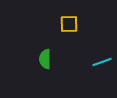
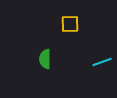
yellow square: moved 1 px right
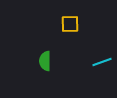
green semicircle: moved 2 px down
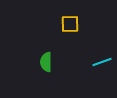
green semicircle: moved 1 px right, 1 px down
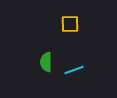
cyan line: moved 28 px left, 8 px down
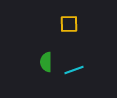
yellow square: moved 1 px left
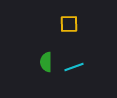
cyan line: moved 3 px up
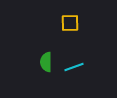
yellow square: moved 1 px right, 1 px up
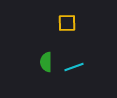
yellow square: moved 3 px left
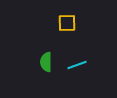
cyan line: moved 3 px right, 2 px up
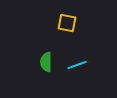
yellow square: rotated 12 degrees clockwise
